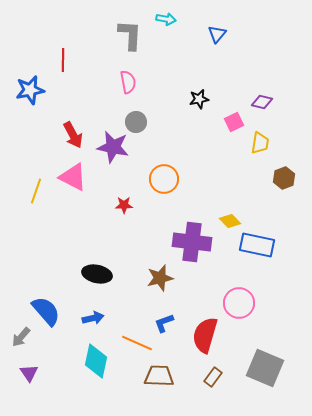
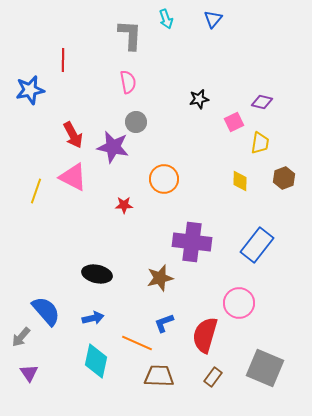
cyan arrow: rotated 60 degrees clockwise
blue triangle: moved 4 px left, 15 px up
yellow diamond: moved 10 px right, 40 px up; rotated 45 degrees clockwise
blue rectangle: rotated 64 degrees counterclockwise
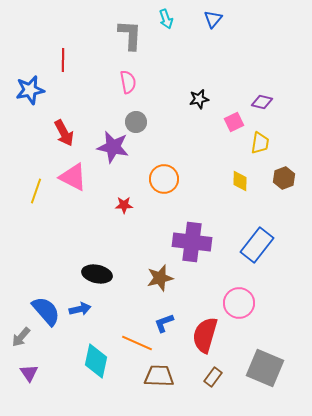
red arrow: moved 9 px left, 2 px up
blue arrow: moved 13 px left, 9 px up
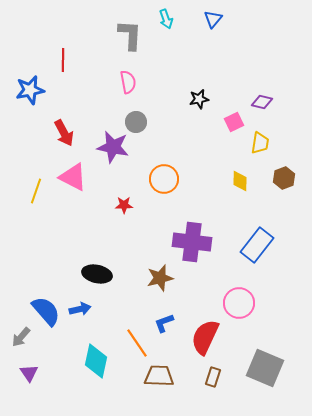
red semicircle: moved 2 px down; rotated 9 degrees clockwise
orange line: rotated 32 degrees clockwise
brown rectangle: rotated 18 degrees counterclockwise
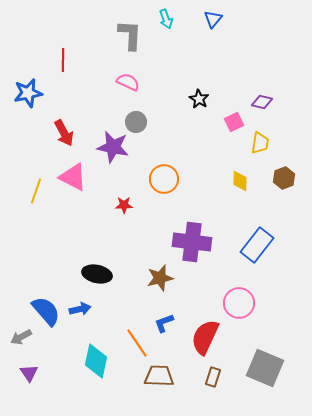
pink semicircle: rotated 55 degrees counterclockwise
blue star: moved 2 px left, 3 px down
black star: rotated 30 degrees counterclockwise
gray arrow: rotated 20 degrees clockwise
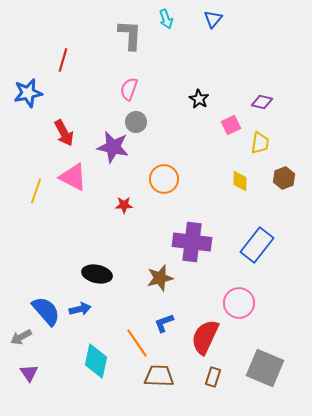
red line: rotated 15 degrees clockwise
pink semicircle: moved 1 px right, 7 px down; rotated 95 degrees counterclockwise
pink square: moved 3 px left, 3 px down
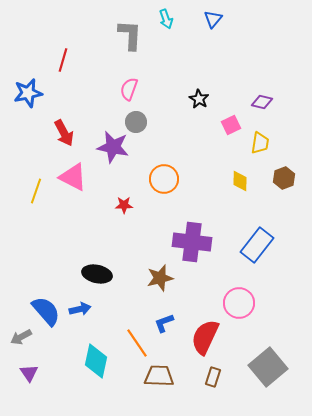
gray square: moved 3 px right, 1 px up; rotated 27 degrees clockwise
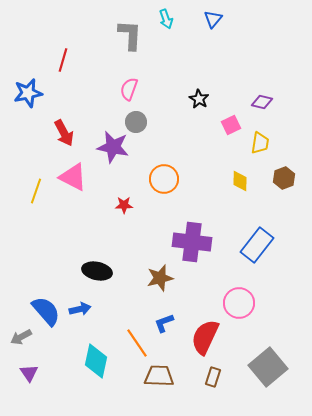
black ellipse: moved 3 px up
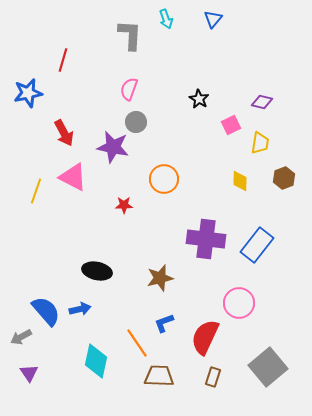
purple cross: moved 14 px right, 3 px up
